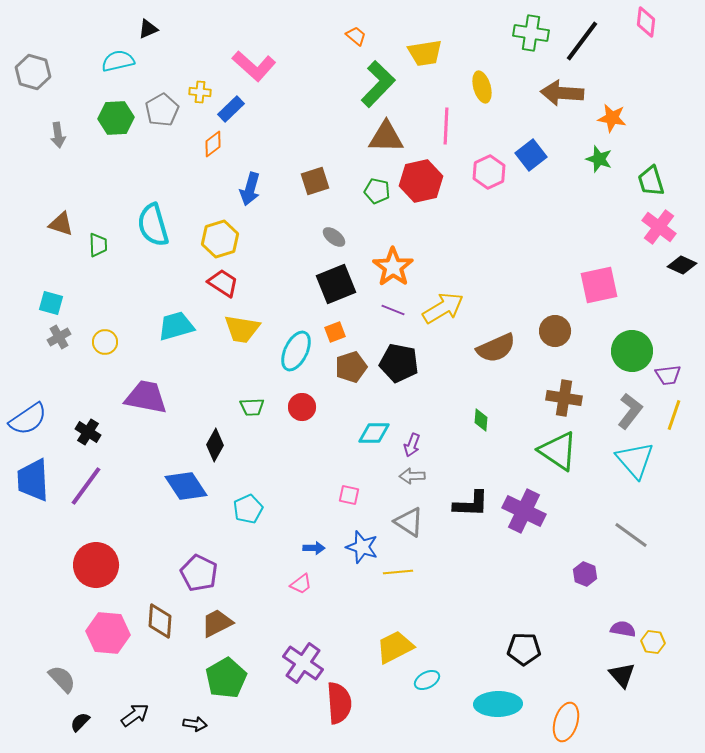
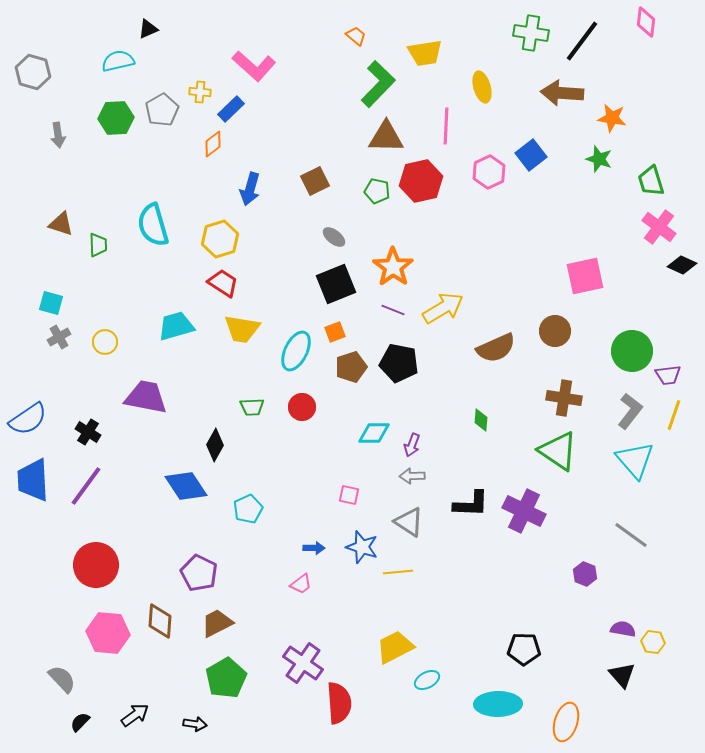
brown square at (315, 181): rotated 8 degrees counterclockwise
pink square at (599, 285): moved 14 px left, 9 px up
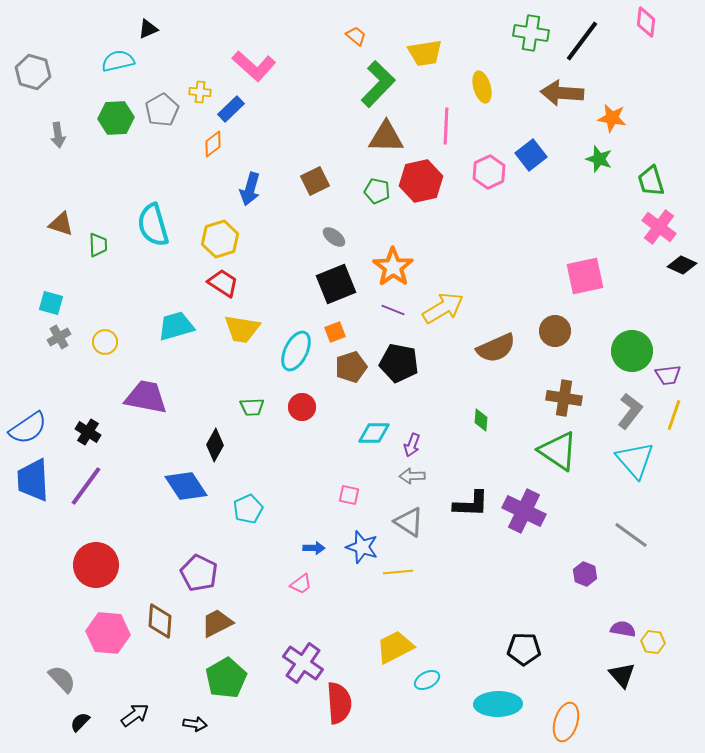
blue semicircle at (28, 419): moved 9 px down
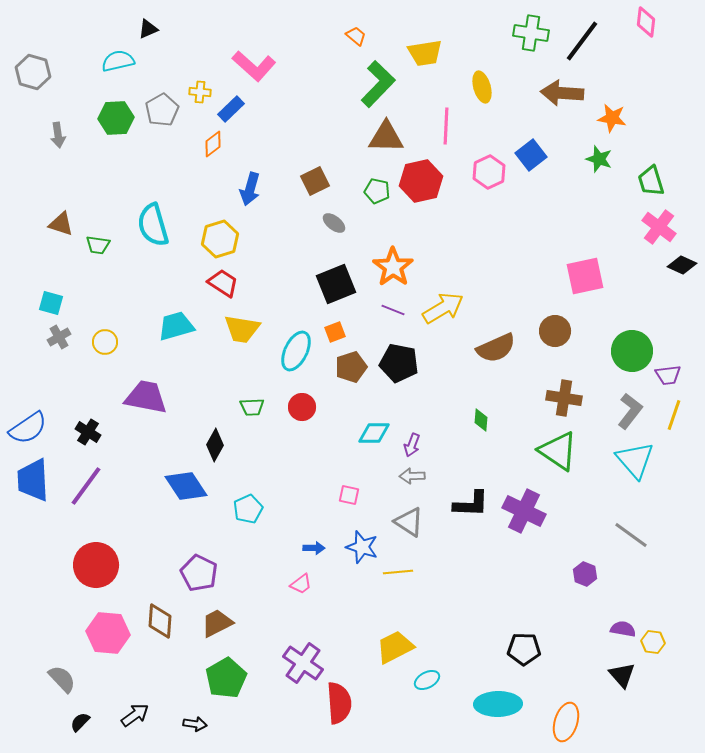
gray ellipse at (334, 237): moved 14 px up
green trapezoid at (98, 245): rotated 100 degrees clockwise
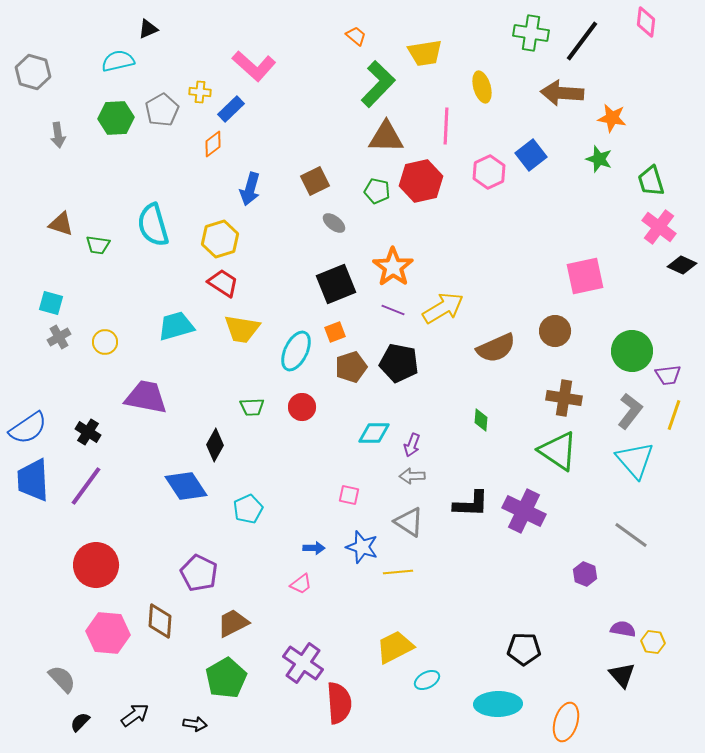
brown trapezoid at (217, 623): moved 16 px right
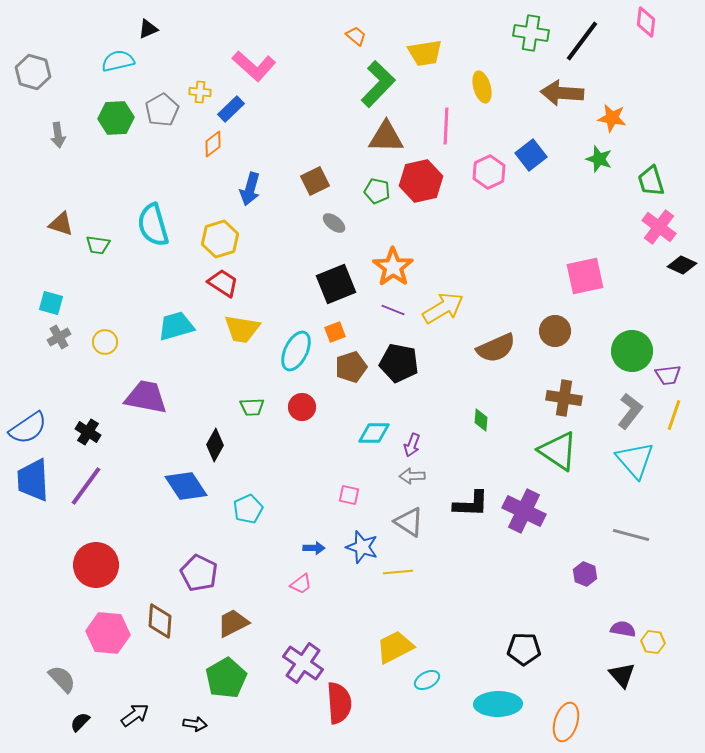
gray line at (631, 535): rotated 21 degrees counterclockwise
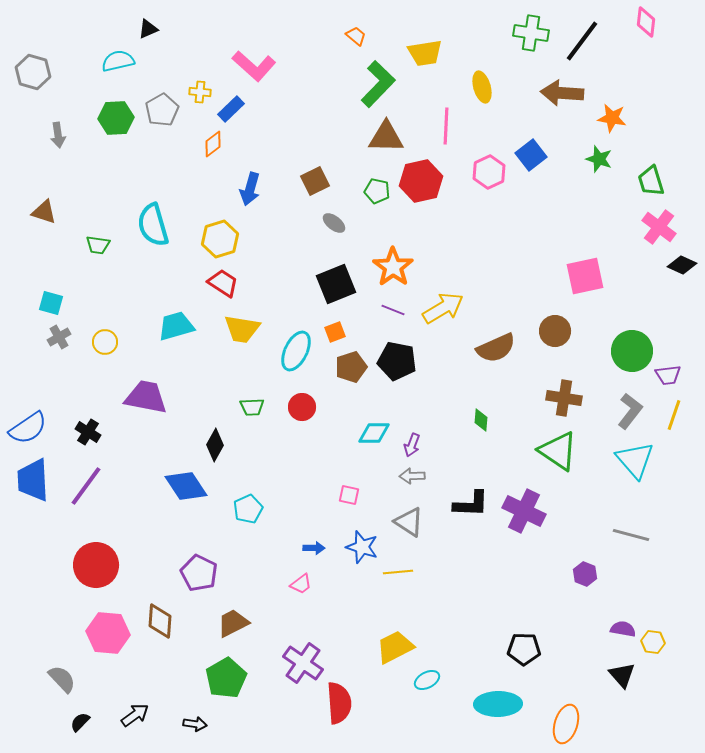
brown triangle at (61, 224): moved 17 px left, 12 px up
black pentagon at (399, 363): moved 2 px left, 2 px up
orange ellipse at (566, 722): moved 2 px down
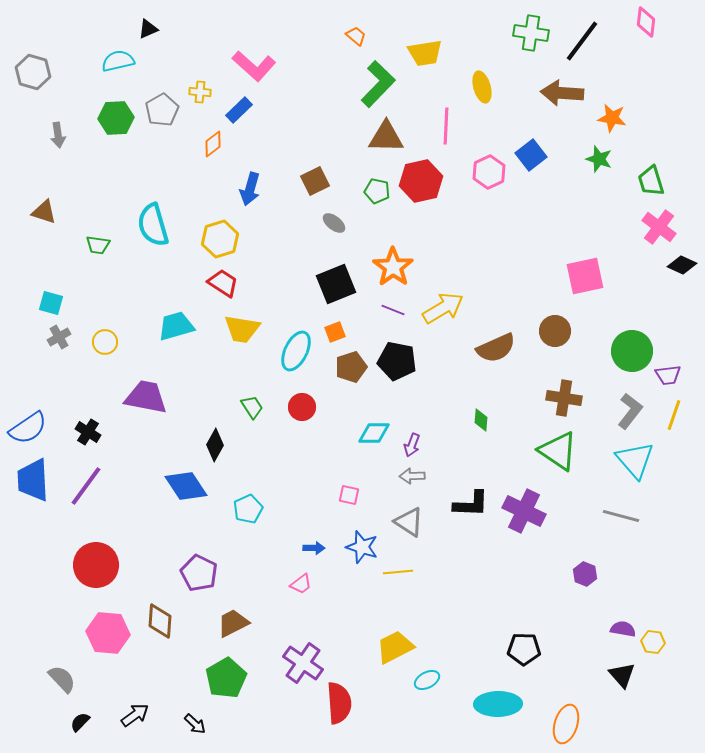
blue rectangle at (231, 109): moved 8 px right, 1 px down
green trapezoid at (252, 407): rotated 120 degrees counterclockwise
gray line at (631, 535): moved 10 px left, 19 px up
black arrow at (195, 724): rotated 35 degrees clockwise
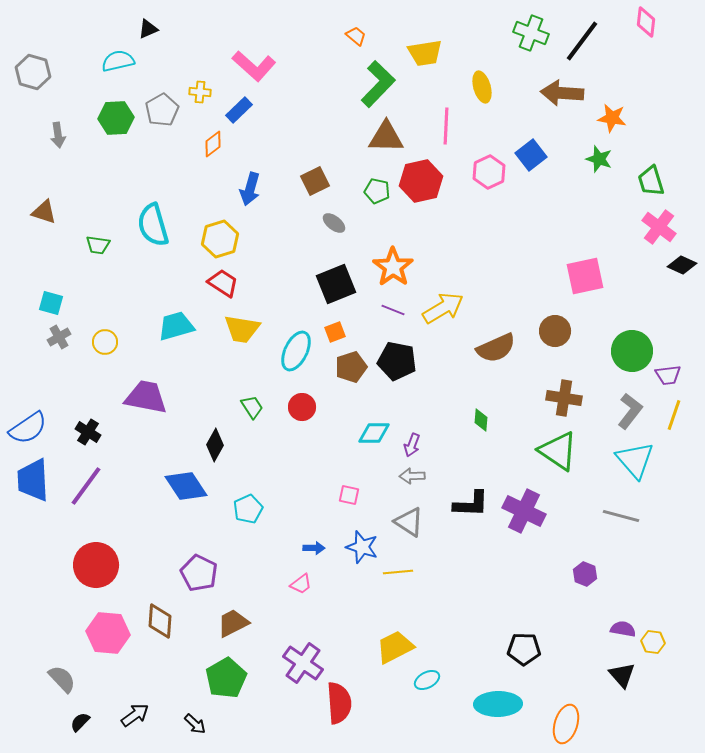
green cross at (531, 33): rotated 12 degrees clockwise
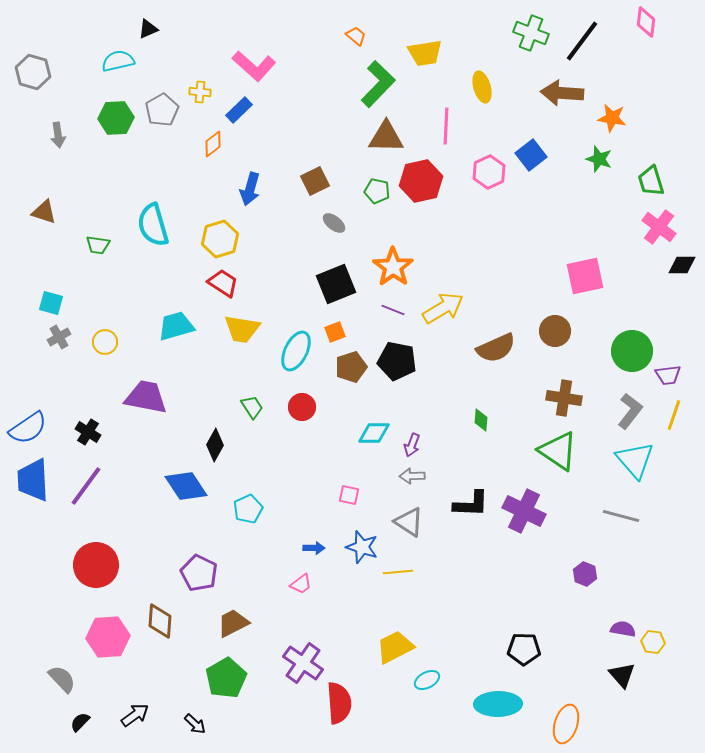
black diamond at (682, 265): rotated 24 degrees counterclockwise
pink hexagon at (108, 633): moved 4 px down; rotated 9 degrees counterclockwise
